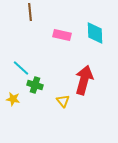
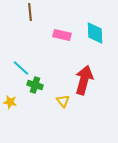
yellow star: moved 3 px left, 3 px down
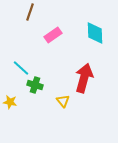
brown line: rotated 24 degrees clockwise
pink rectangle: moved 9 px left; rotated 48 degrees counterclockwise
red arrow: moved 2 px up
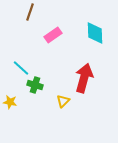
yellow triangle: rotated 24 degrees clockwise
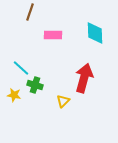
pink rectangle: rotated 36 degrees clockwise
yellow star: moved 4 px right, 7 px up
